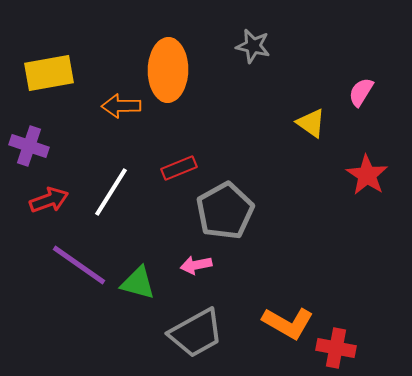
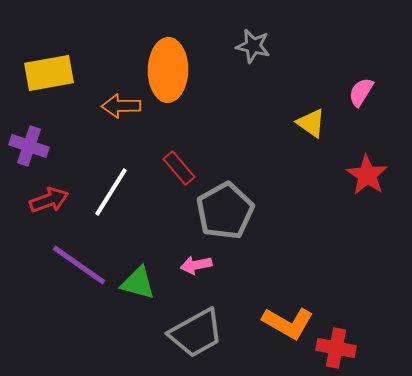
red rectangle: rotated 72 degrees clockwise
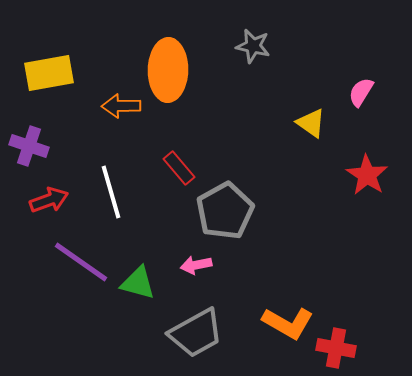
white line: rotated 48 degrees counterclockwise
purple line: moved 2 px right, 3 px up
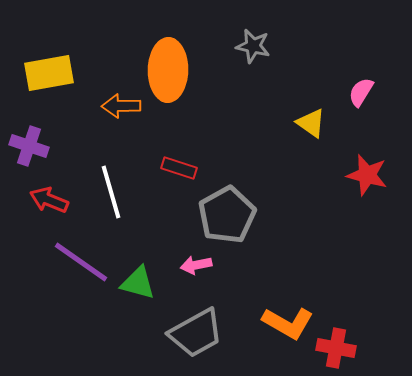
red rectangle: rotated 32 degrees counterclockwise
red star: rotated 18 degrees counterclockwise
red arrow: rotated 138 degrees counterclockwise
gray pentagon: moved 2 px right, 4 px down
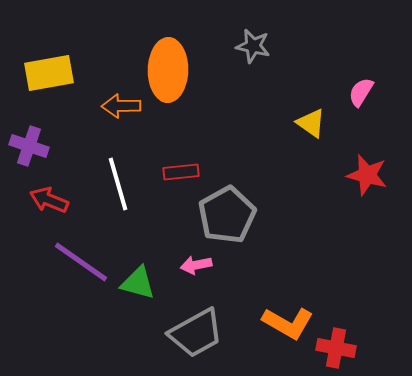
red rectangle: moved 2 px right, 4 px down; rotated 24 degrees counterclockwise
white line: moved 7 px right, 8 px up
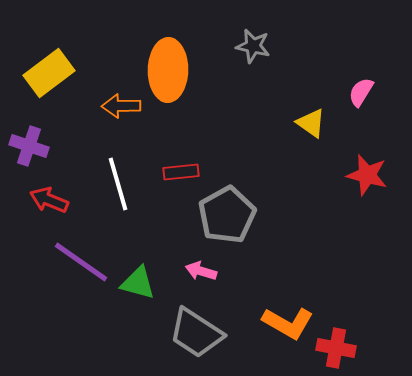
yellow rectangle: rotated 27 degrees counterclockwise
pink arrow: moved 5 px right, 6 px down; rotated 28 degrees clockwise
gray trapezoid: rotated 62 degrees clockwise
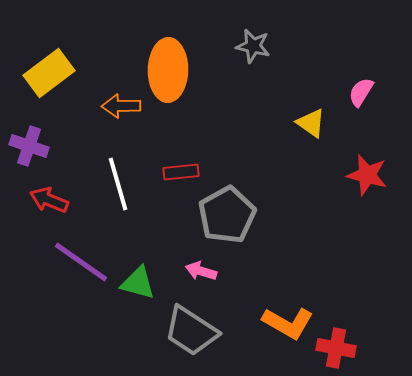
gray trapezoid: moved 5 px left, 2 px up
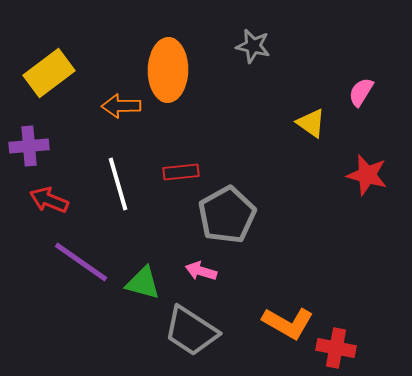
purple cross: rotated 24 degrees counterclockwise
green triangle: moved 5 px right
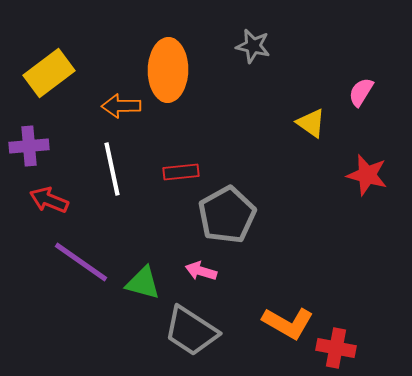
white line: moved 6 px left, 15 px up; rotated 4 degrees clockwise
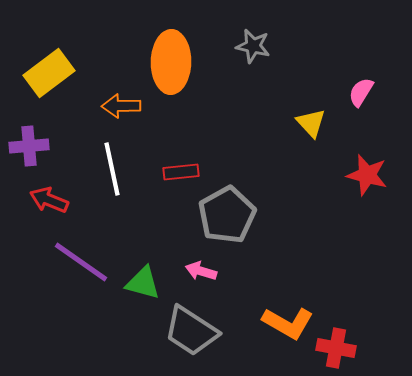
orange ellipse: moved 3 px right, 8 px up
yellow triangle: rotated 12 degrees clockwise
